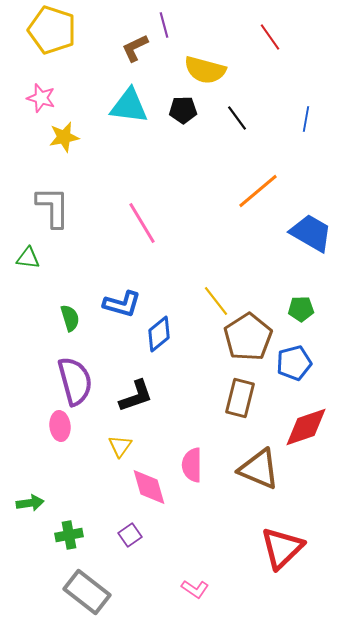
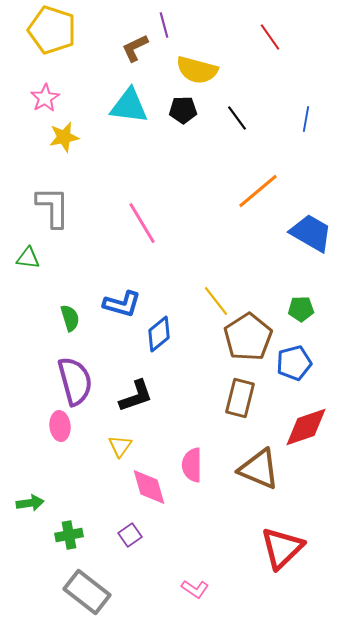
yellow semicircle: moved 8 px left
pink star: moved 4 px right; rotated 24 degrees clockwise
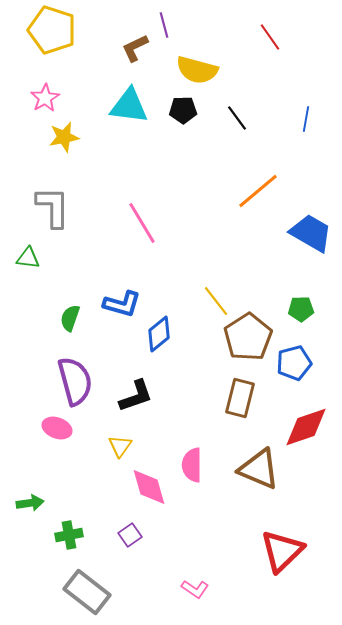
green semicircle: rotated 144 degrees counterclockwise
pink ellipse: moved 3 px left, 2 px down; rotated 64 degrees counterclockwise
red triangle: moved 3 px down
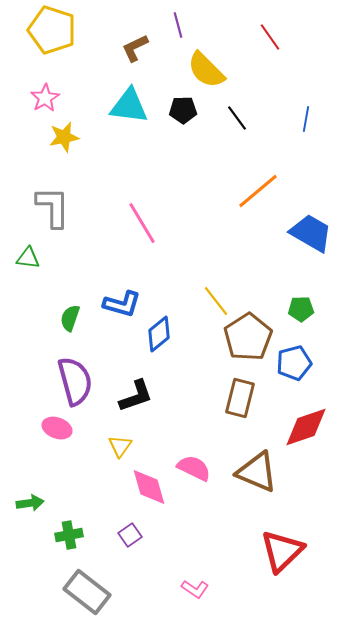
purple line: moved 14 px right
yellow semicircle: moved 9 px right; rotated 30 degrees clockwise
pink semicircle: moved 2 px right, 3 px down; rotated 116 degrees clockwise
brown triangle: moved 2 px left, 3 px down
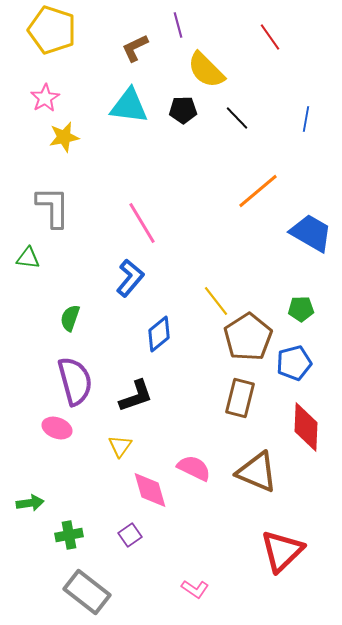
black line: rotated 8 degrees counterclockwise
blue L-shape: moved 8 px right, 26 px up; rotated 66 degrees counterclockwise
red diamond: rotated 69 degrees counterclockwise
pink diamond: moved 1 px right, 3 px down
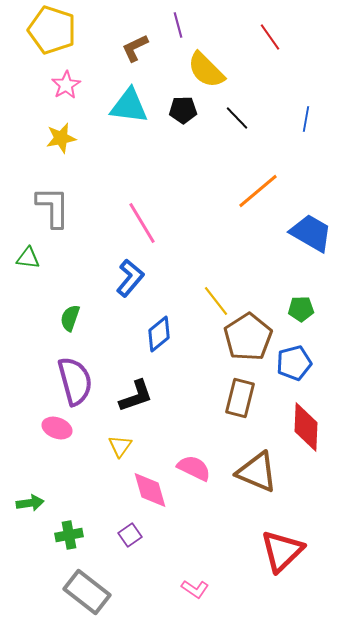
pink star: moved 21 px right, 13 px up
yellow star: moved 3 px left, 1 px down
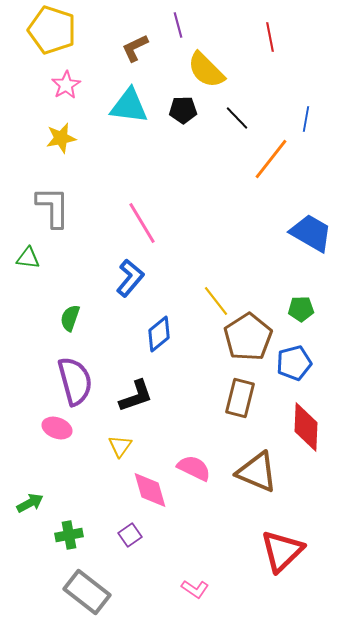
red line: rotated 24 degrees clockwise
orange line: moved 13 px right, 32 px up; rotated 12 degrees counterclockwise
green arrow: rotated 20 degrees counterclockwise
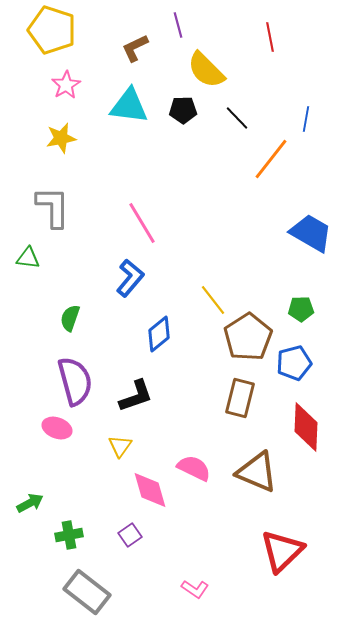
yellow line: moved 3 px left, 1 px up
